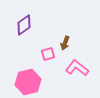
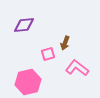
purple diamond: rotated 30 degrees clockwise
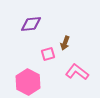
purple diamond: moved 7 px right, 1 px up
pink L-shape: moved 4 px down
pink hexagon: rotated 20 degrees counterclockwise
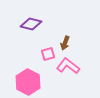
purple diamond: rotated 20 degrees clockwise
pink L-shape: moved 9 px left, 6 px up
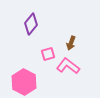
purple diamond: rotated 65 degrees counterclockwise
brown arrow: moved 6 px right
pink hexagon: moved 4 px left
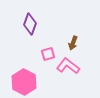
purple diamond: moved 1 px left; rotated 20 degrees counterclockwise
brown arrow: moved 2 px right
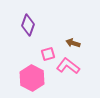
purple diamond: moved 2 px left, 1 px down
brown arrow: rotated 88 degrees clockwise
pink hexagon: moved 8 px right, 4 px up
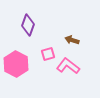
brown arrow: moved 1 px left, 3 px up
pink hexagon: moved 16 px left, 14 px up
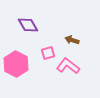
purple diamond: rotated 50 degrees counterclockwise
pink square: moved 1 px up
